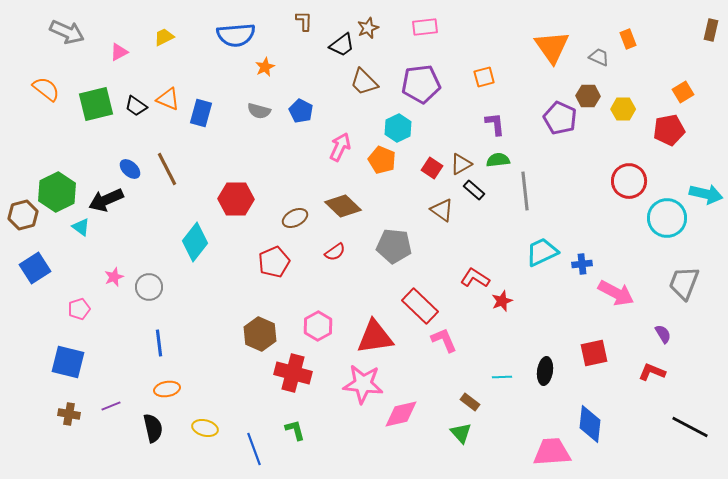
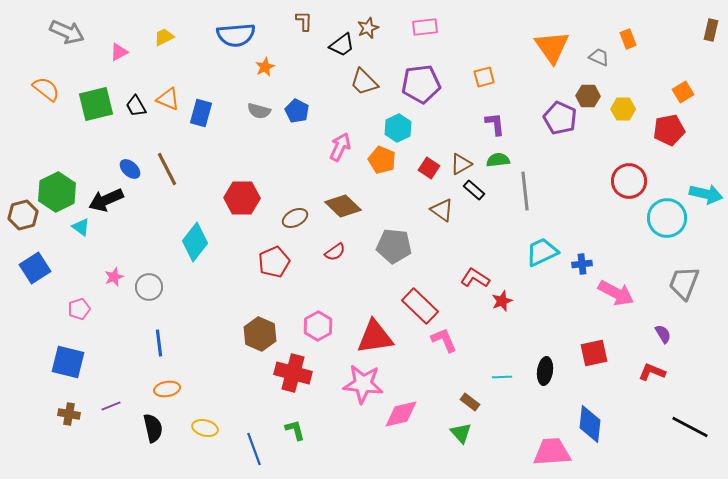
black trapezoid at (136, 106): rotated 25 degrees clockwise
blue pentagon at (301, 111): moved 4 px left
red square at (432, 168): moved 3 px left
red hexagon at (236, 199): moved 6 px right, 1 px up
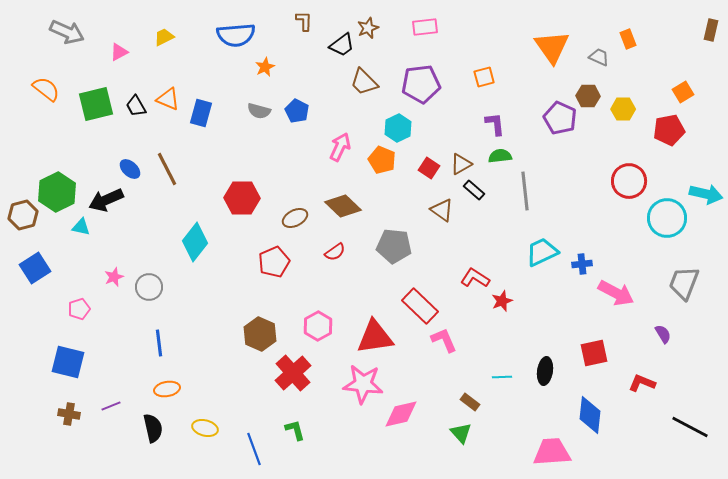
green semicircle at (498, 160): moved 2 px right, 4 px up
cyan triangle at (81, 227): rotated 24 degrees counterclockwise
red L-shape at (652, 372): moved 10 px left, 11 px down
red cross at (293, 373): rotated 33 degrees clockwise
blue diamond at (590, 424): moved 9 px up
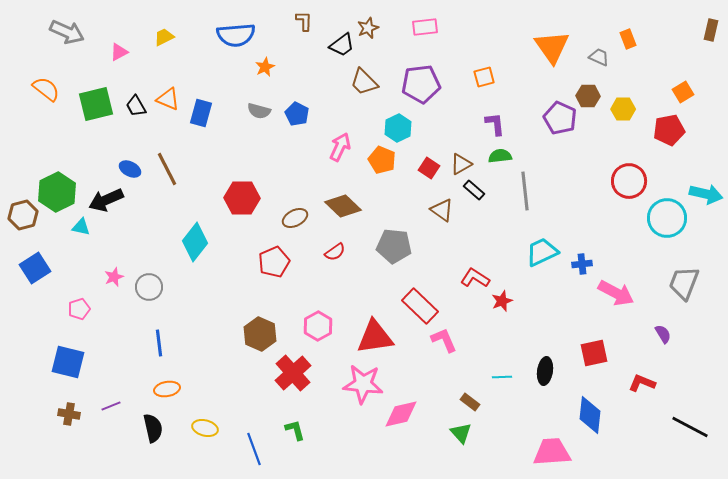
blue pentagon at (297, 111): moved 3 px down
blue ellipse at (130, 169): rotated 15 degrees counterclockwise
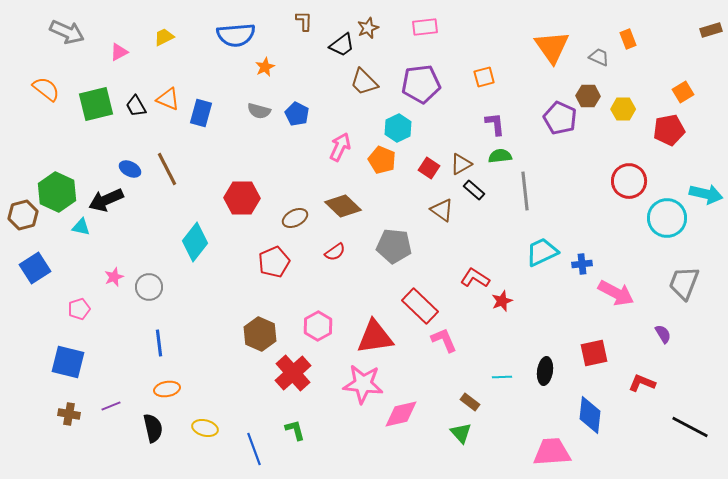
brown rectangle at (711, 30): rotated 60 degrees clockwise
green hexagon at (57, 192): rotated 9 degrees counterclockwise
